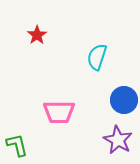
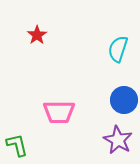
cyan semicircle: moved 21 px right, 8 px up
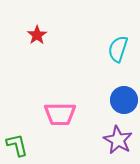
pink trapezoid: moved 1 px right, 2 px down
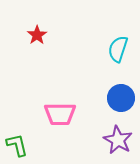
blue circle: moved 3 px left, 2 px up
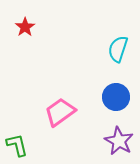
red star: moved 12 px left, 8 px up
blue circle: moved 5 px left, 1 px up
pink trapezoid: moved 2 px up; rotated 144 degrees clockwise
purple star: moved 1 px right, 1 px down
